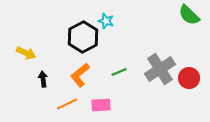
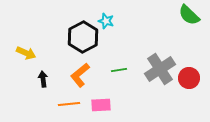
green line: moved 2 px up; rotated 14 degrees clockwise
orange line: moved 2 px right; rotated 20 degrees clockwise
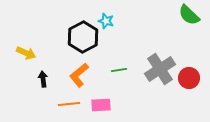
orange L-shape: moved 1 px left
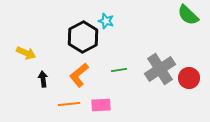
green semicircle: moved 1 px left
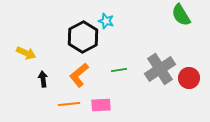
green semicircle: moved 7 px left; rotated 15 degrees clockwise
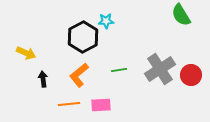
cyan star: rotated 21 degrees counterclockwise
red circle: moved 2 px right, 3 px up
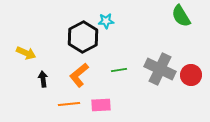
green semicircle: moved 1 px down
gray cross: rotated 32 degrees counterclockwise
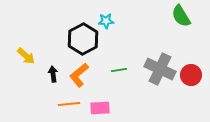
black hexagon: moved 2 px down
yellow arrow: moved 3 px down; rotated 18 degrees clockwise
black arrow: moved 10 px right, 5 px up
pink rectangle: moved 1 px left, 3 px down
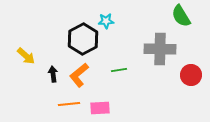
gray cross: moved 20 px up; rotated 24 degrees counterclockwise
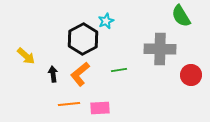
cyan star: rotated 21 degrees counterclockwise
orange L-shape: moved 1 px right, 1 px up
